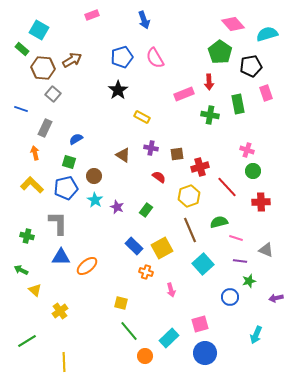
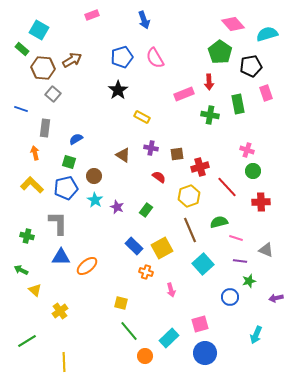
gray rectangle at (45, 128): rotated 18 degrees counterclockwise
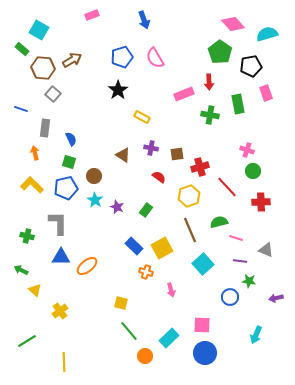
blue semicircle at (76, 139): moved 5 px left; rotated 96 degrees clockwise
green star at (249, 281): rotated 24 degrees clockwise
pink square at (200, 324): moved 2 px right, 1 px down; rotated 18 degrees clockwise
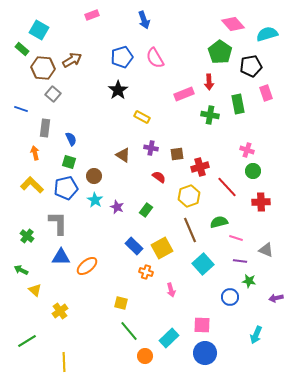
green cross at (27, 236): rotated 24 degrees clockwise
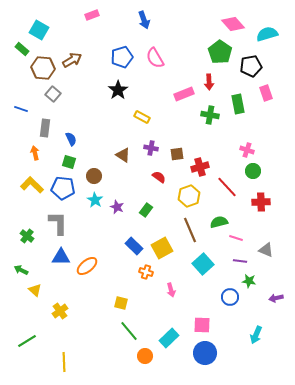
blue pentagon at (66, 188): moved 3 px left; rotated 20 degrees clockwise
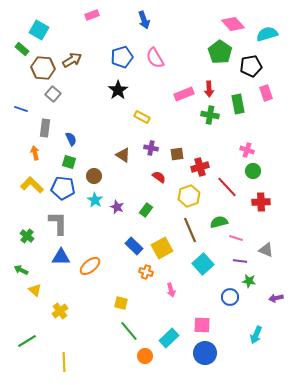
red arrow at (209, 82): moved 7 px down
orange ellipse at (87, 266): moved 3 px right
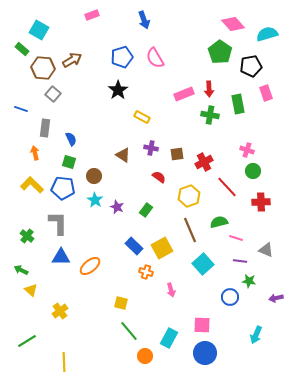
red cross at (200, 167): moved 4 px right, 5 px up; rotated 12 degrees counterclockwise
yellow triangle at (35, 290): moved 4 px left
cyan rectangle at (169, 338): rotated 18 degrees counterclockwise
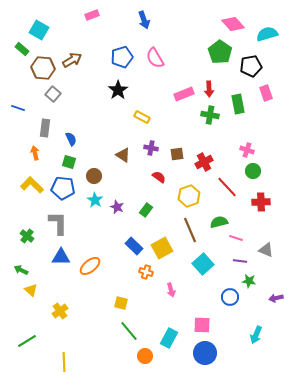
blue line at (21, 109): moved 3 px left, 1 px up
